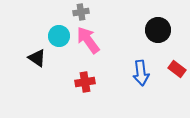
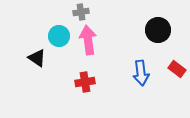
pink arrow: rotated 28 degrees clockwise
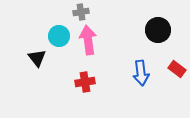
black triangle: rotated 18 degrees clockwise
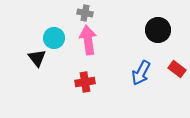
gray cross: moved 4 px right, 1 px down; rotated 21 degrees clockwise
cyan circle: moved 5 px left, 2 px down
blue arrow: rotated 35 degrees clockwise
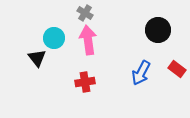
gray cross: rotated 21 degrees clockwise
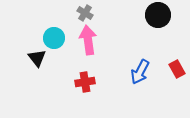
black circle: moved 15 px up
red rectangle: rotated 24 degrees clockwise
blue arrow: moved 1 px left, 1 px up
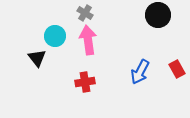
cyan circle: moved 1 px right, 2 px up
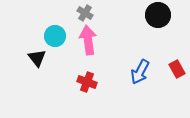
red cross: moved 2 px right; rotated 30 degrees clockwise
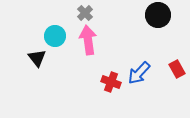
gray cross: rotated 14 degrees clockwise
blue arrow: moved 1 px left, 1 px down; rotated 15 degrees clockwise
red cross: moved 24 px right
